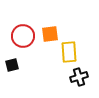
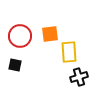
red circle: moved 3 px left
black square: moved 3 px right; rotated 24 degrees clockwise
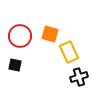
orange square: rotated 24 degrees clockwise
yellow rectangle: rotated 20 degrees counterclockwise
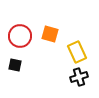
yellow rectangle: moved 8 px right
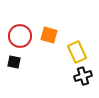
orange square: moved 1 px left, 1 px down
black square: moved 1 px left, 3 px up
black cross: moved 4 px right, 1 px up
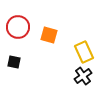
red circle: moved 2 px left, 9 px up
yellow rectangle: moved 7 px right
black cross: rotated 18 degrees counterclockwise
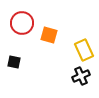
red circle: moved 4 px right, 4 px up
yellow rectangle: moved 2 px up
black cross: moved 2 px left; rotated 12 degrees clockwise
